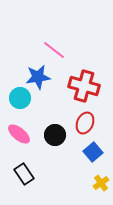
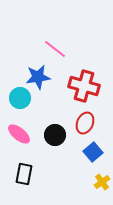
pink line: moved 1 px right, 1 px up
black rectangle: rotated 45 degrees clockwise
yellow cross: moved 1 px right, 1 px up
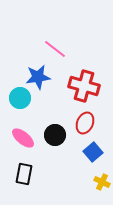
pink ellipse: moved 4 px right, 4 px down
yellow cross: rotated 28 degrees counterclockwise
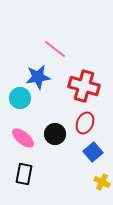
black circle: moved 1 px up
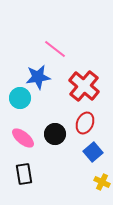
red cross: rotated 24 degrees clockwise
black rectangle: rotated 20 degrees counterclockwise
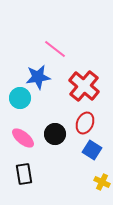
blue square: moved 1 px left, 2 px up; rotated 18 degrees counterclockwise
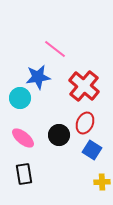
black circle: moved 4 px right, 1 px down
yellow cross: rotated 28 degrees counterclockwise
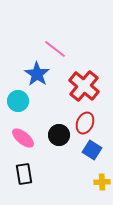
blue star: moved 1 px left, 3 px up; rotated 30 degrees counterclockwise
cyan circle: moved 2 px left, 3 px down
